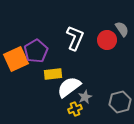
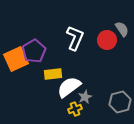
purple pentagon: moved 2 px left
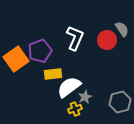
purple pentagon: moved 6 px right; rotated 10 degrees clockwise
orange square: rotated 10 degrees counterclockwise
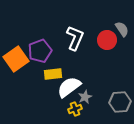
gray hexagon: rotated 10 degrees clockwise
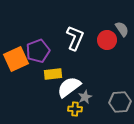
purple pentagon: moved 2 px left
orange square: rotated 10 degrees clockwise
yellow cross: rotated 24 degrees clockwise
